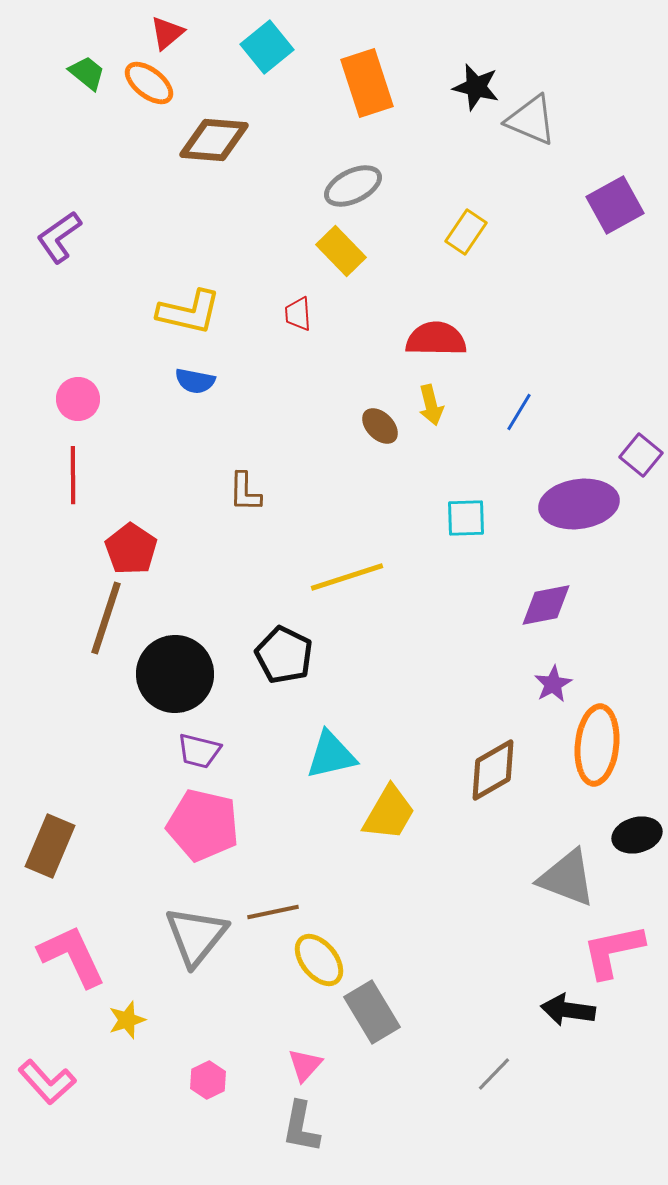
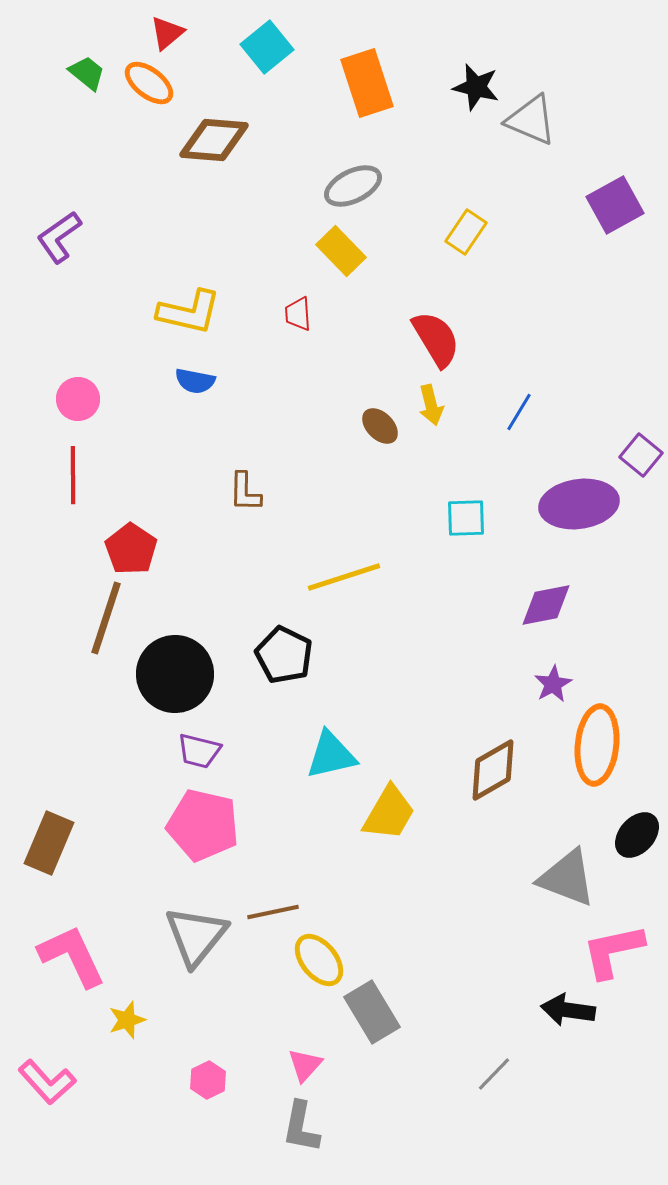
red semicircle at (436, 339): rotated 58 degrees clockwise
yellow line at (347, 577): moved 3 px left
black ellipse at (637, 835): rotated 33 degrees counterclockwise
brown rectangle at (50, 846): moved 1 px left, 3 px up
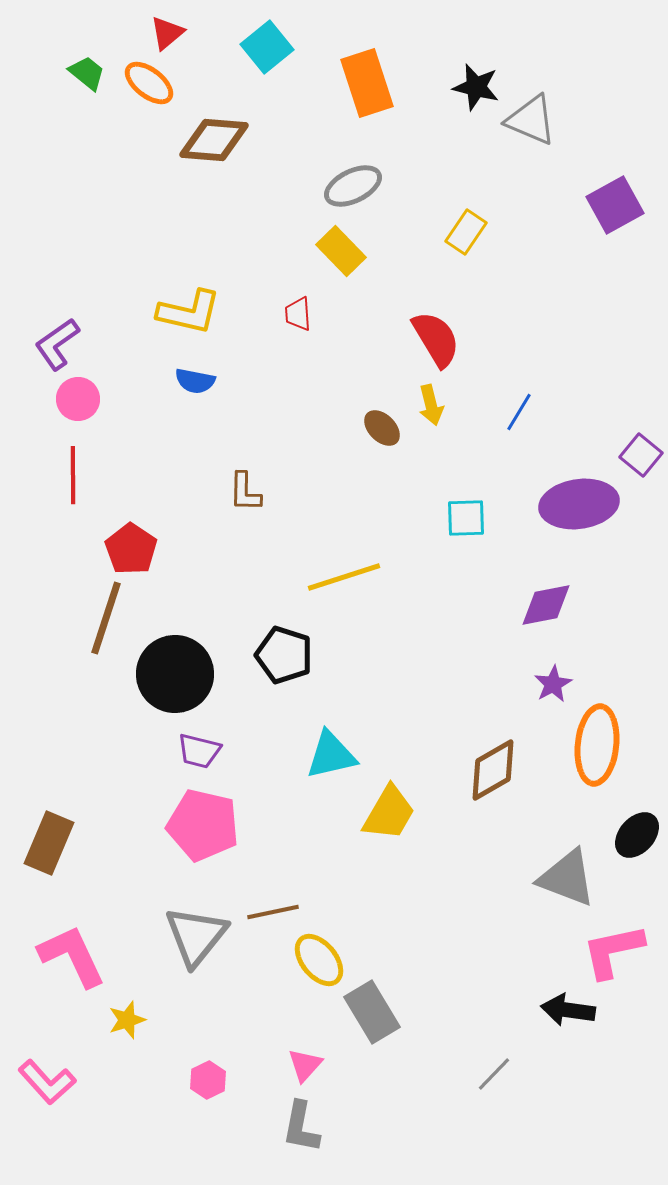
purple L-shape at (59, 237): moved 2 px left, 107 px down
brown ellipse at (380, 426): moved 2 px right, 2 px down
black pentagon at (284, 655): rotated 8 degrees counterclockwise
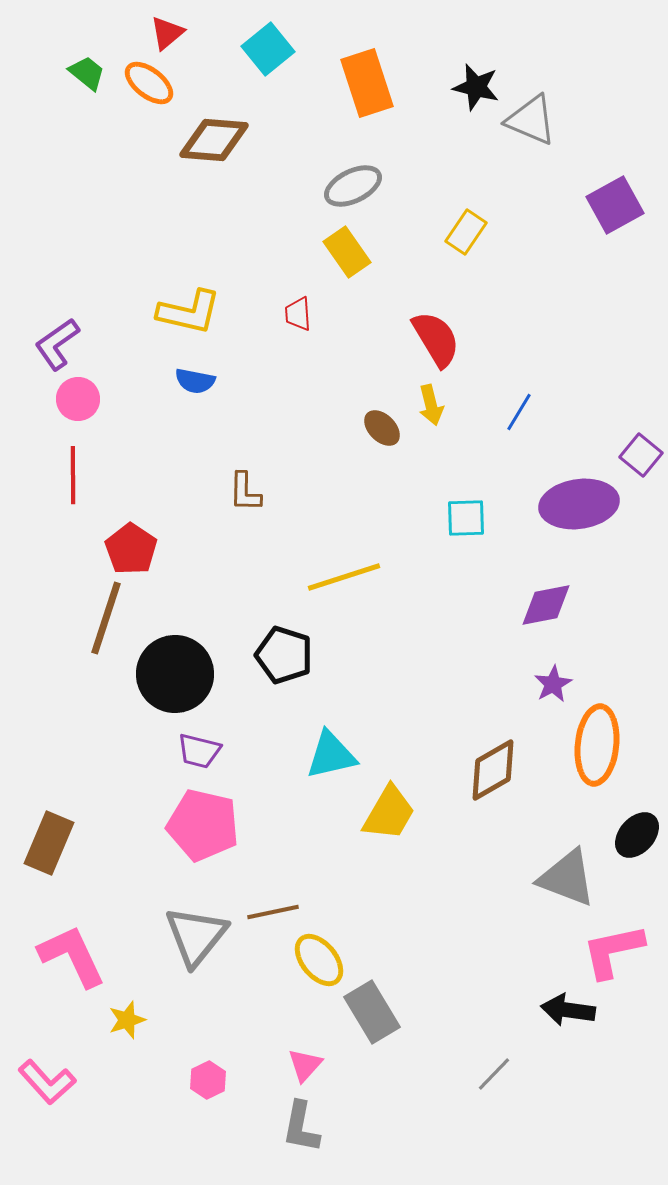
cyan square at (267, 47): moved 1 px right, 2 px down
yellow rectangle at (341, 251): moved 6 px right, 1 px down; rotated 9 degrees clockwise
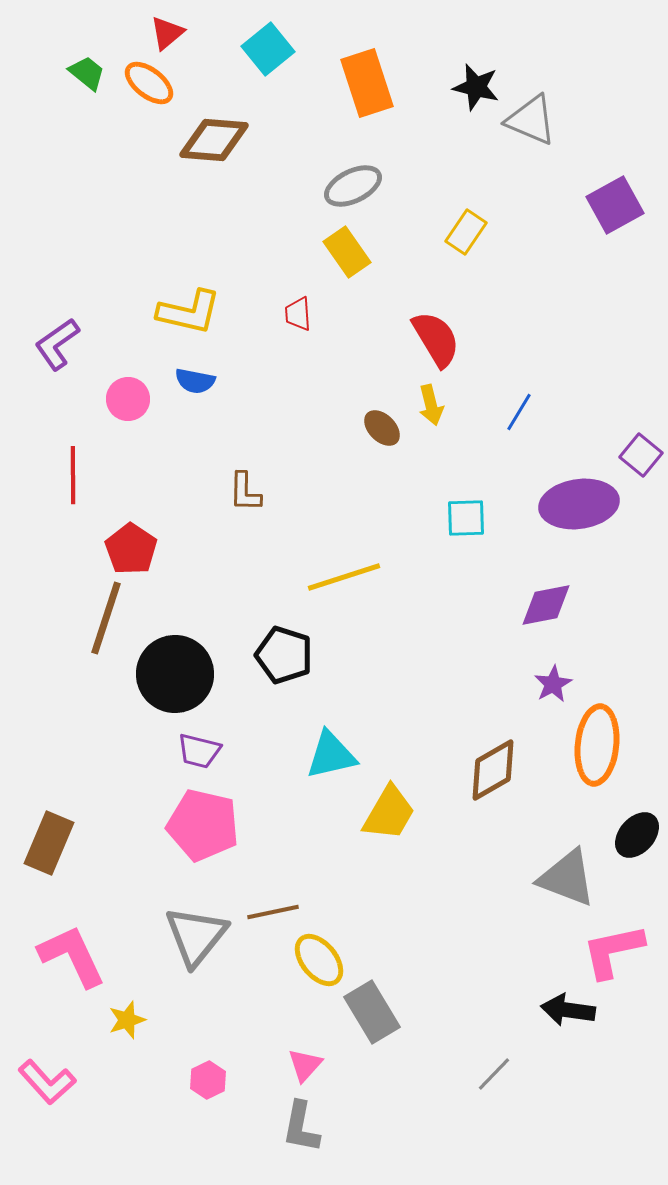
pink circle at (78, 399): moved 50 px right
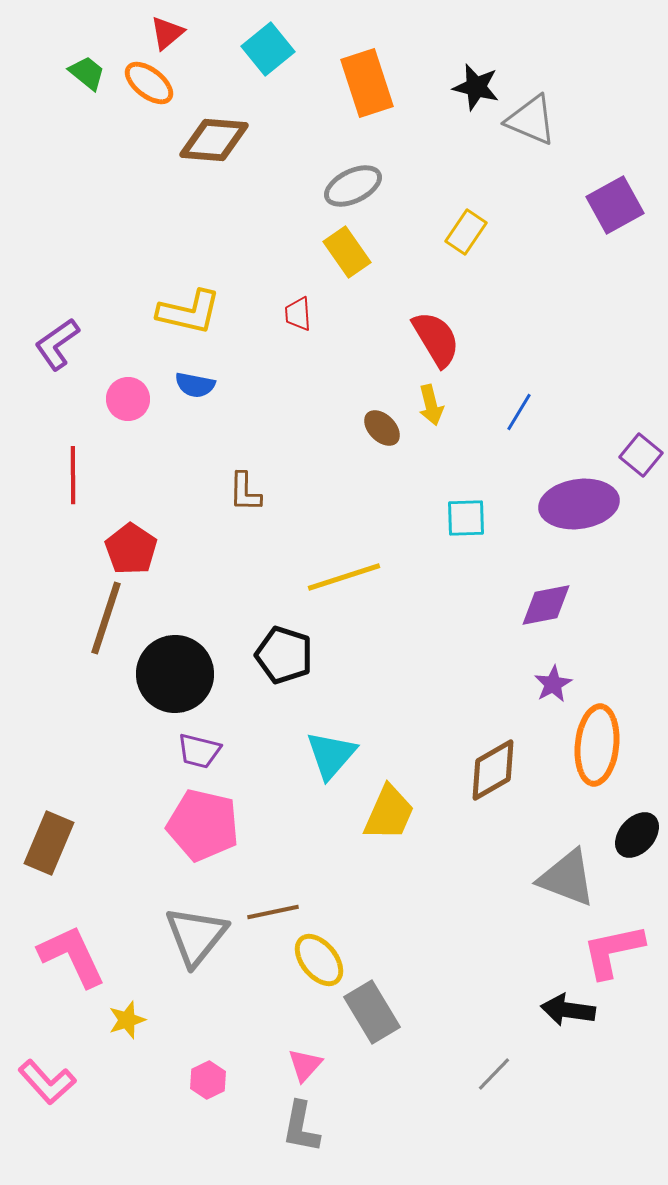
blue semicircle at (195, 381): moved 4 px down
cyan triangle at (331, 755): rotated 36 degrees counterclockwise
yellow trapezoid at (389, 813): rotated 6 degrees counterclockwise
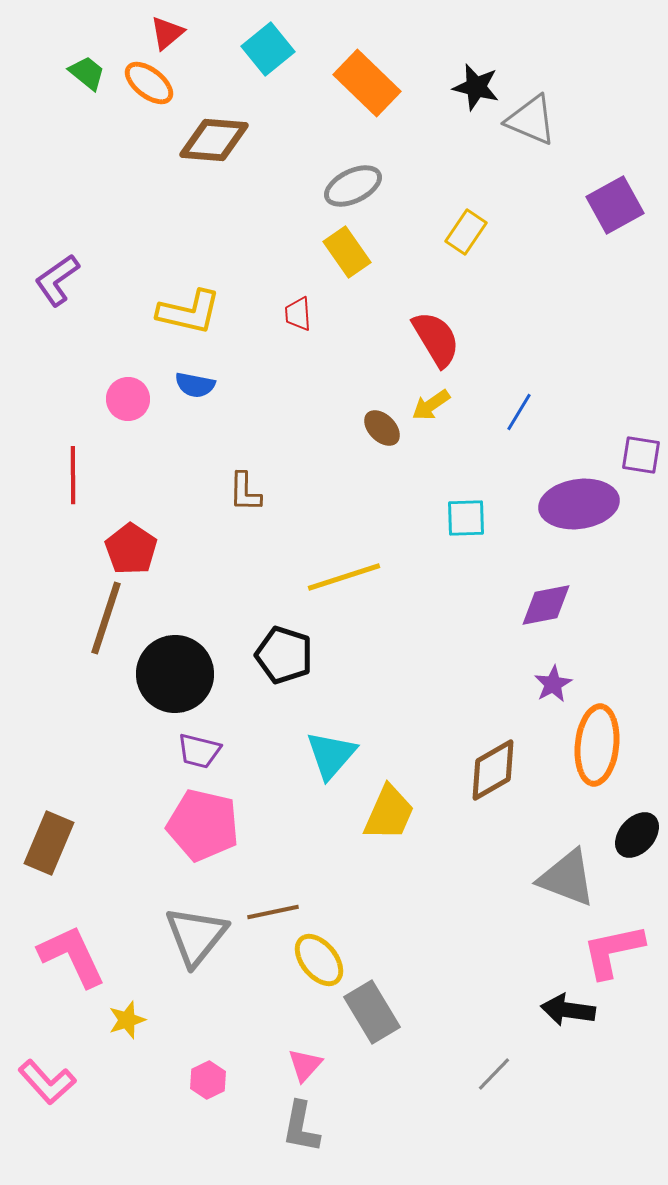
orange rectangle at (367, 83): rotated 28 degrees counterclockwise
purple L-shape at (57, 344): moved 64 px up
yellow arrow at (431, 405): rotated 69 degrees clockwise
purple square at (641, 455): rotated 30 degrees counterclockwise
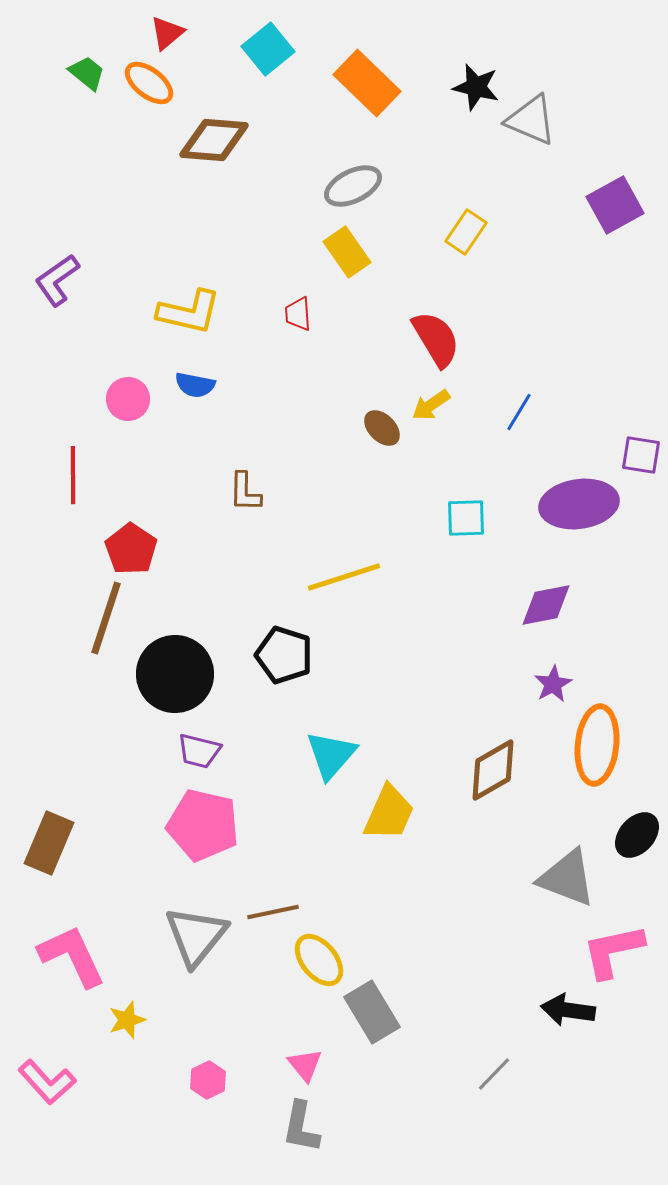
pink triangle at (305, 1065): rotated 21 degrees counterclockwise
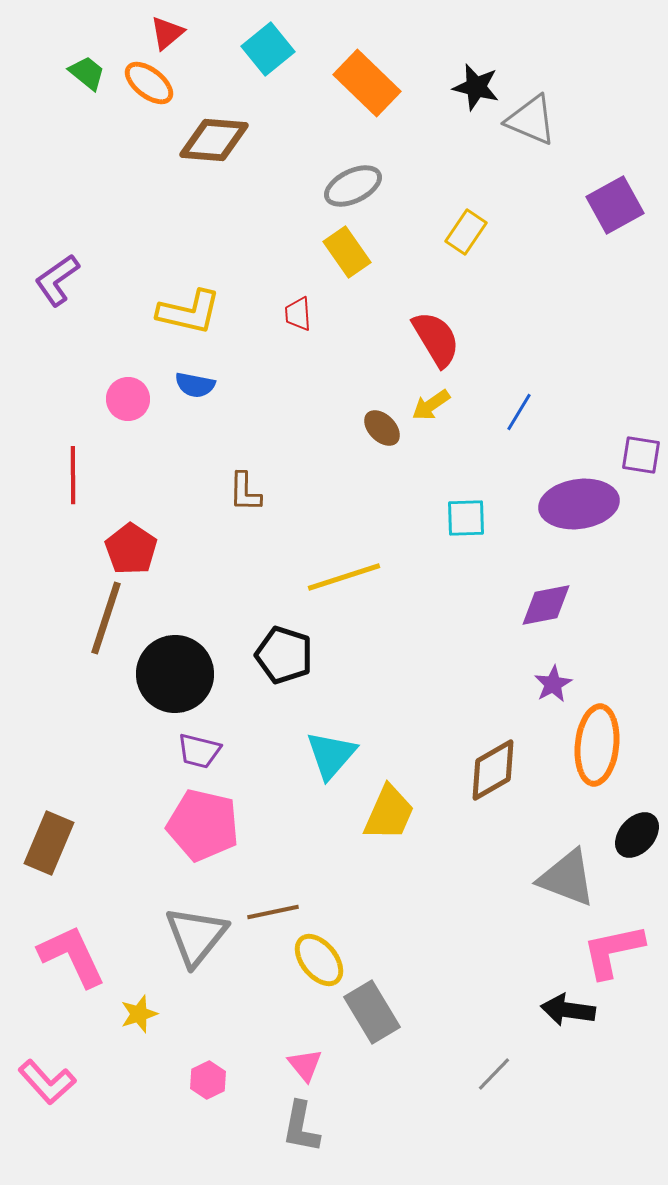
yellow star at (127, 1020): moved 12 px right, 6 px up
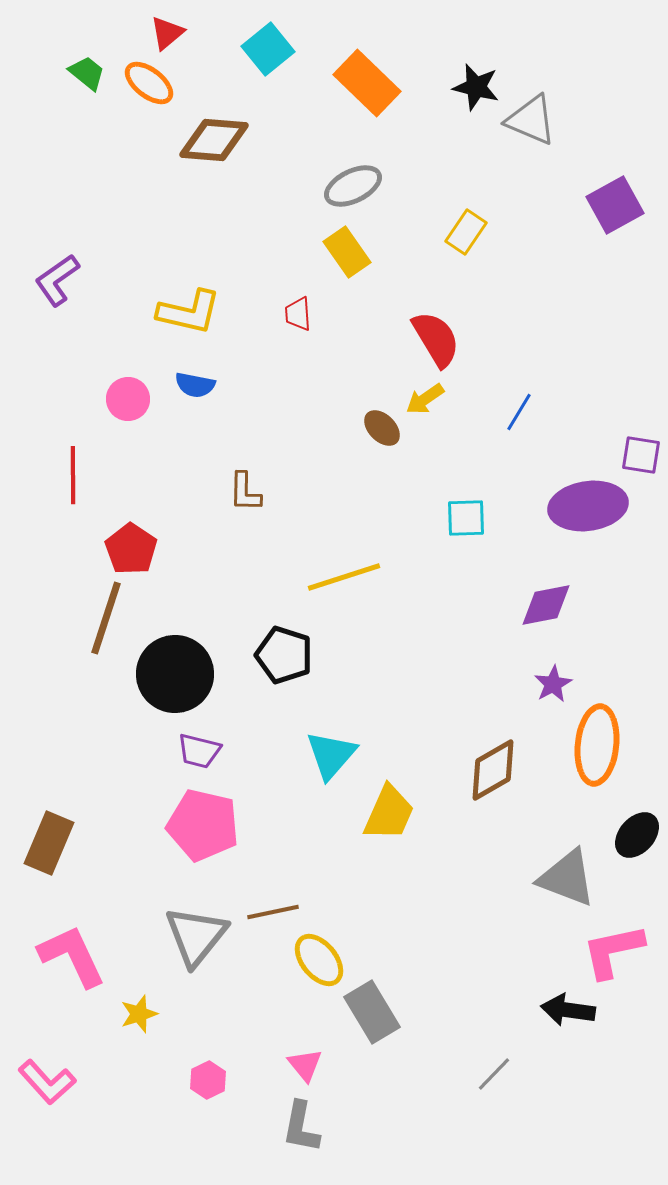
yellow arrow at (431, 405): moved 6 px left, 6 px up
purple ellipse at (579, 504): moved 9 px right, 2 px down
